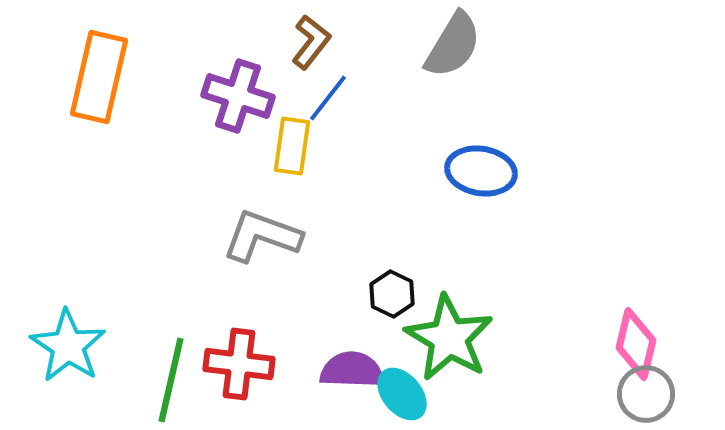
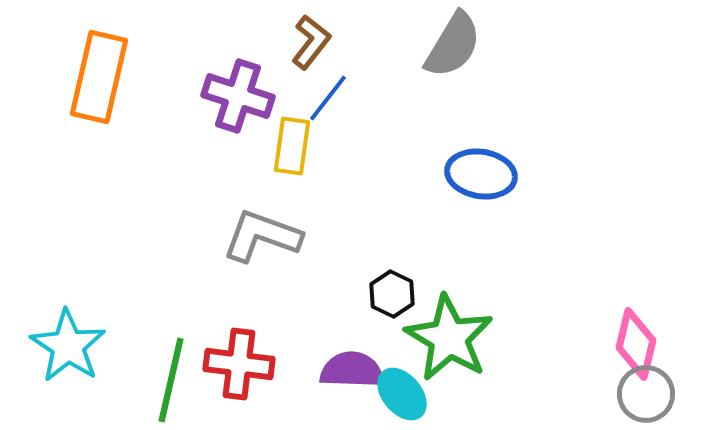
blue ellipse: moved 3 px down
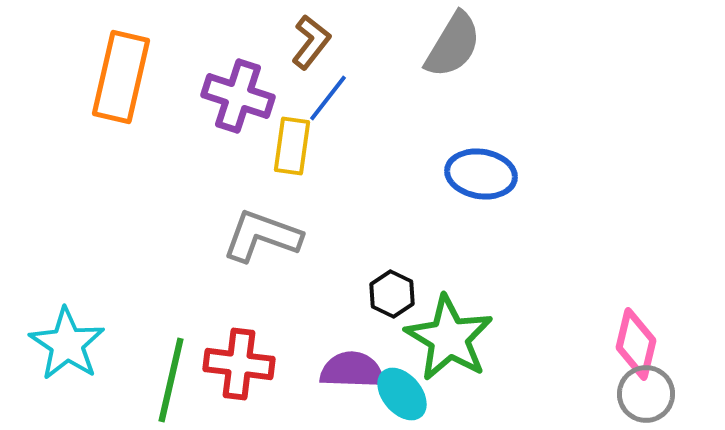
orange rectangle: moved 22 px right
cyan star: moved 1 px left, 2 px up
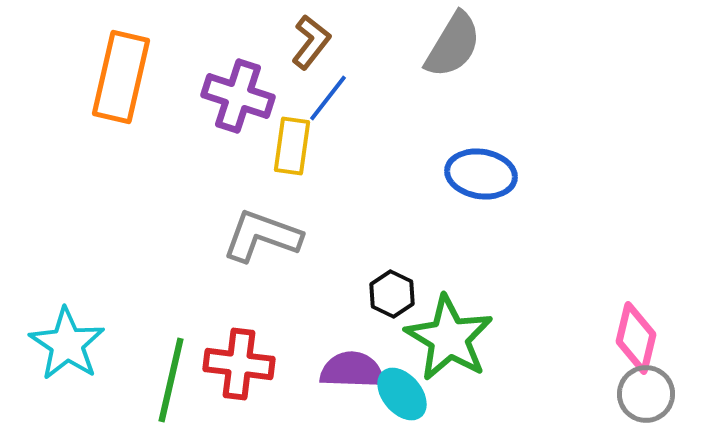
pink diamond: moved 6 px up
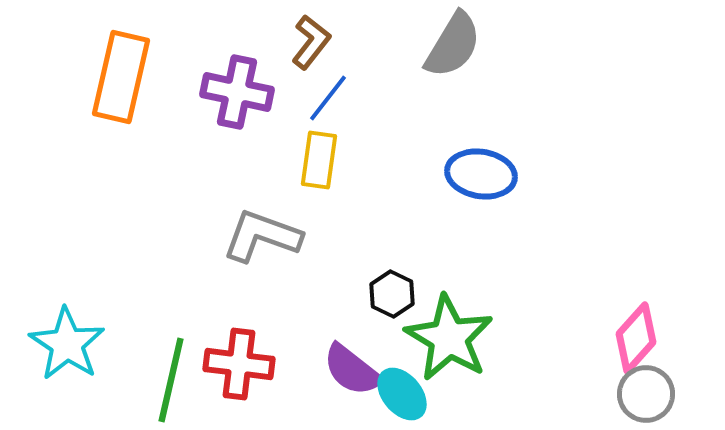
purple cross: moved 1 px left, 4 px up; rotated 6 degrees counterclockwise
yellow rectangle: moved 27 px right, 14 px down
pink diamond: rotated 28 degrees clockwise
purple semicircle: rotated 144 degrees counterclockwise
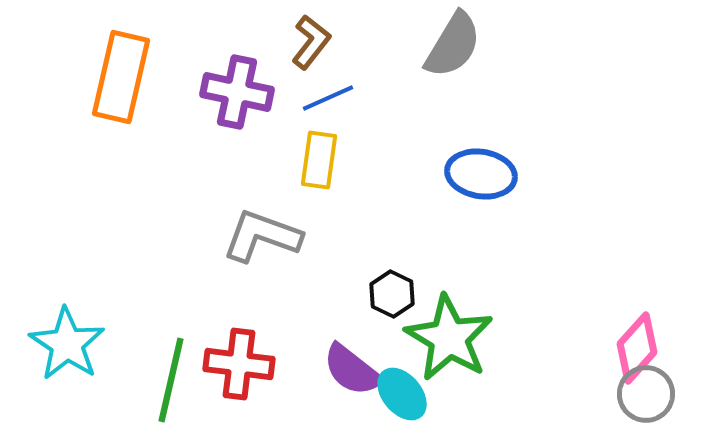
blue line: rotated 28 degrees clockwise
pink diamond: moved 1 px right, 10 px down
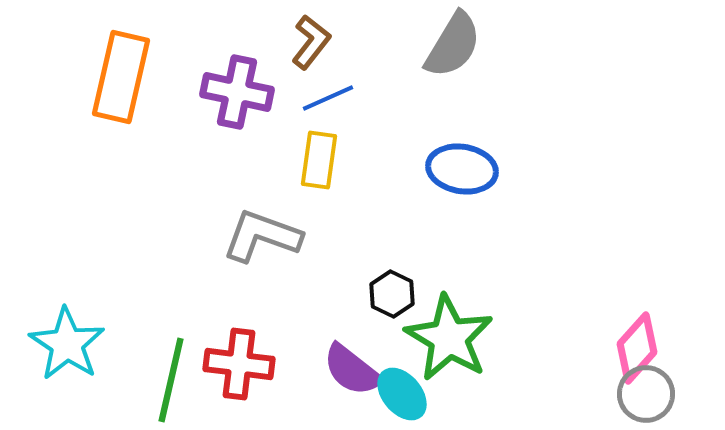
blue ellipse: moved 19 px left, 5 px up
